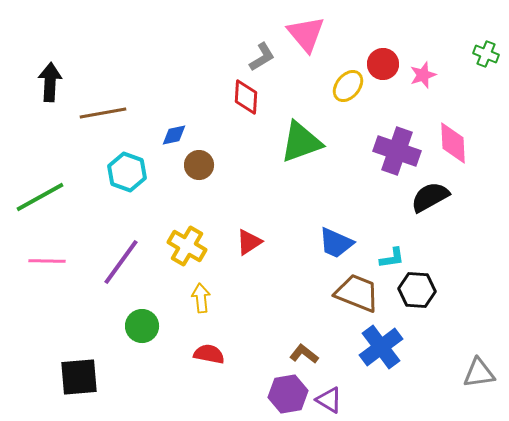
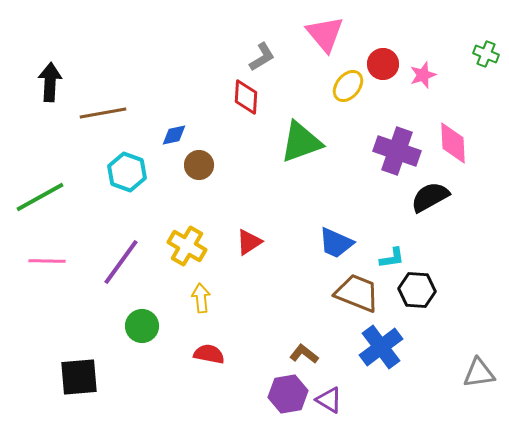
pink triangle: moved 19 px right
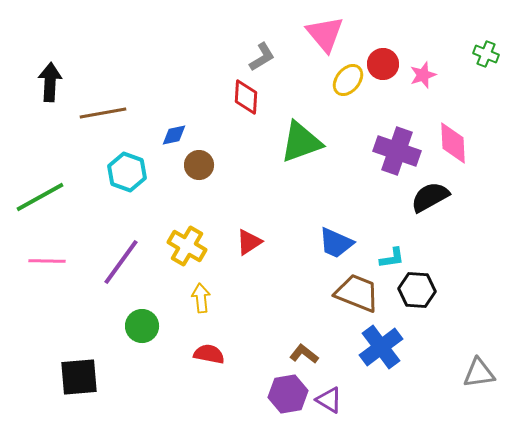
yellow ellipse: moved 6 px up
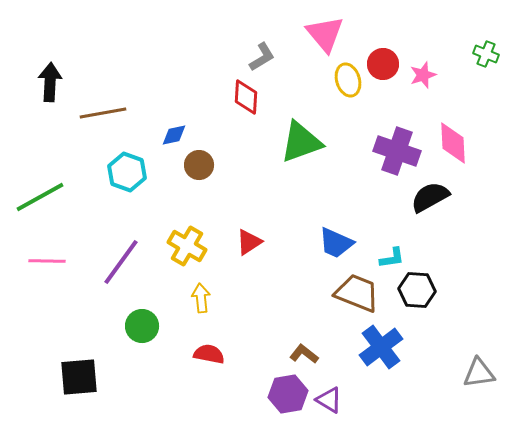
yellow ellipse: rotated 56 degrees counterclockwise
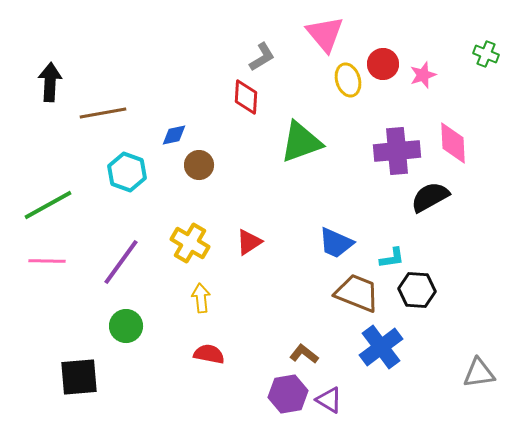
purple cross: rotated 24 degrees counterclockwise
green line: moved 8 px right, 8 px down
yellow cross: moved 3 px right, 3 px up
green circle: moved 16 px left
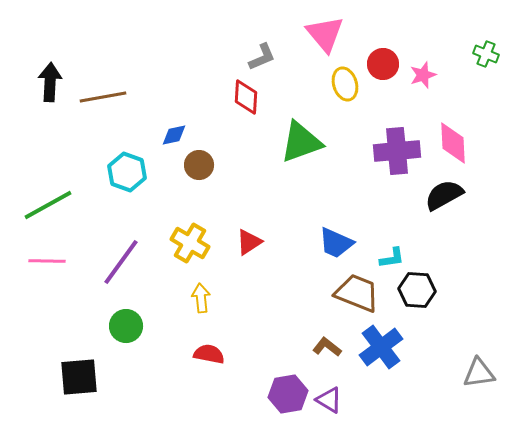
gray L-shape: rotated 8 degrees clockwise
yellow ellipse: moved 3 px left, 4 px down
brown line: moved 16 px up
black semicircle: moved 14 px right, 2 px up
brown L-shape: moved 23 px right, 7 px up
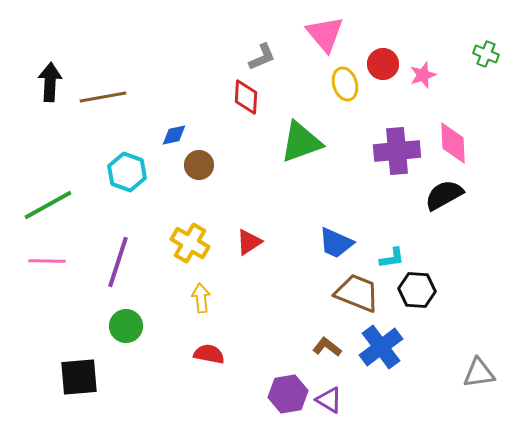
purple line: moved 3 px left; rotated 18 degrees counterclockwise
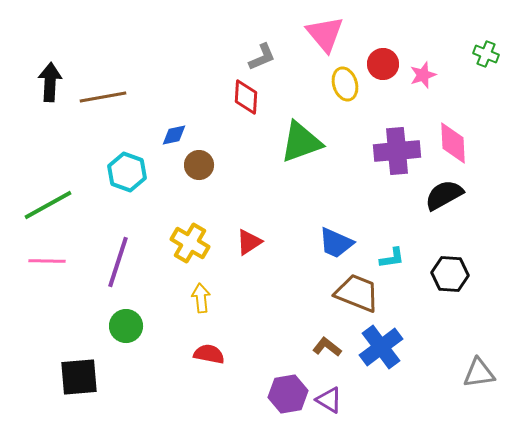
black hexagon: moved 33 px right, 16 px up
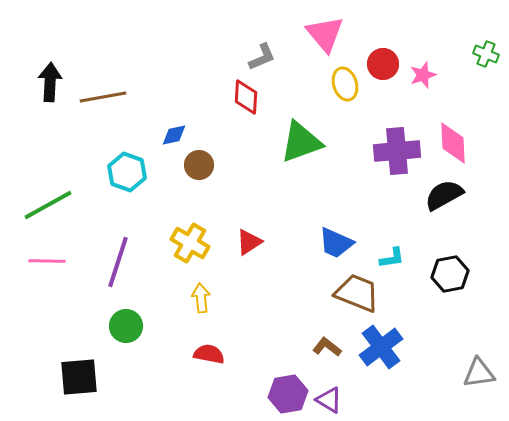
black hexagon: rotated 15 degrees counterclockwise
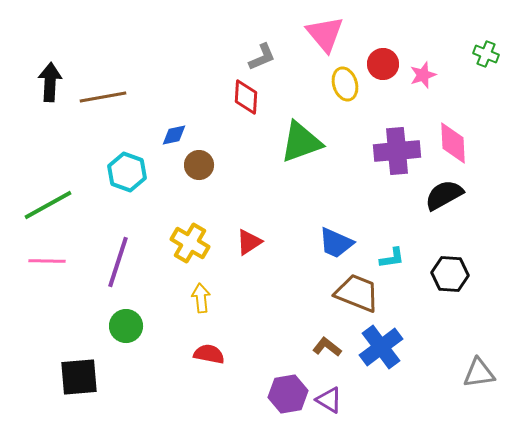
black hexagon: rotated 15 degrees clockwise
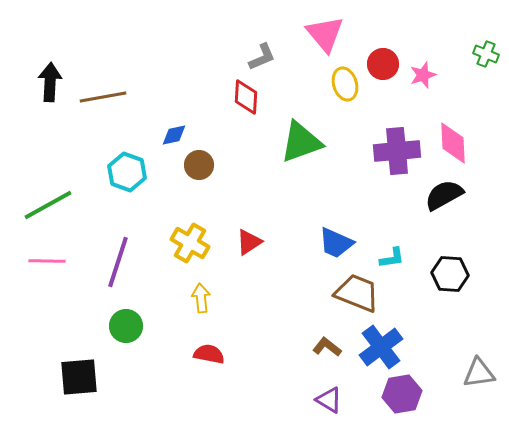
purple hexagon: moved 114 px right
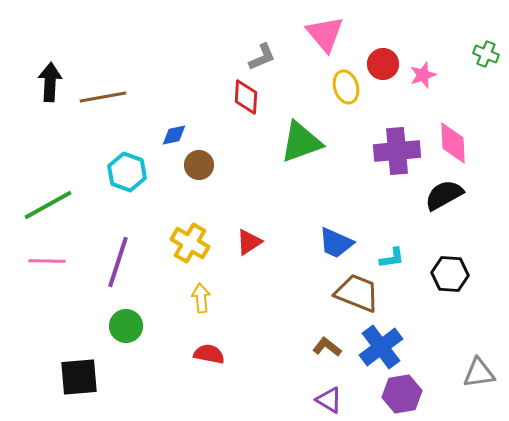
yellow ellipse: moved 1 px right, 3 px down
